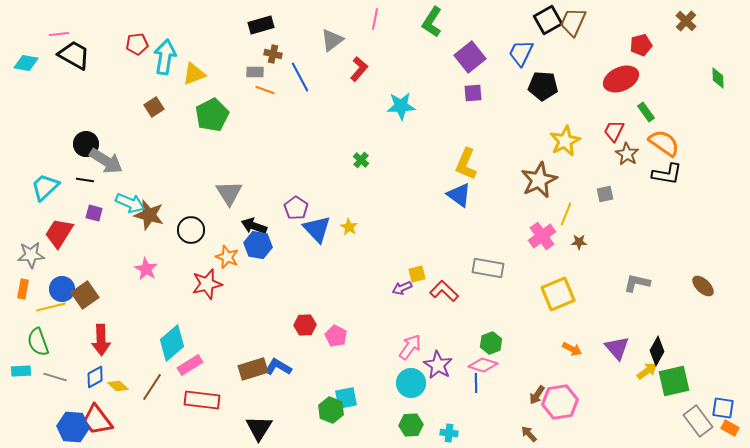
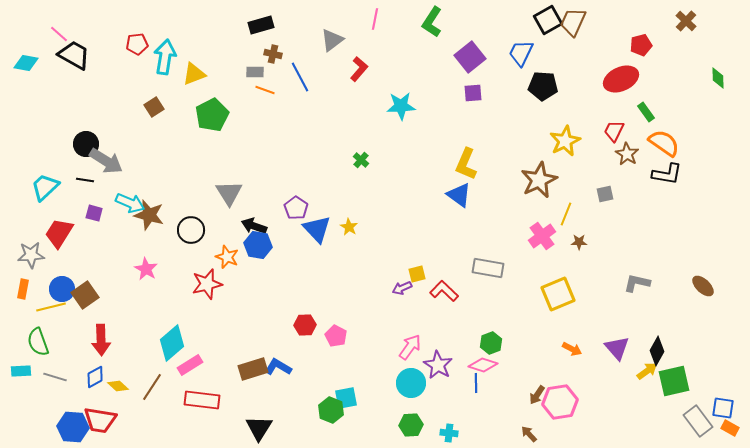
pink line at (59, 34): rotated 48 degrees clockwise
red trapezoid at (97, 420): moved 3 px right; rotated 44 degrees counterclockwise
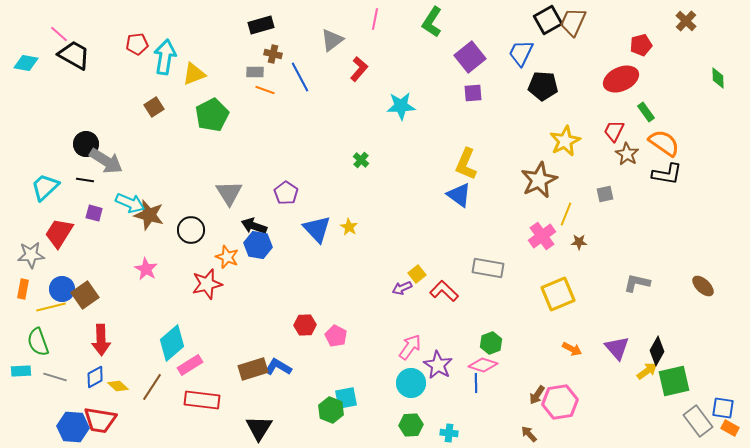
purple pentagon at (296, 208): moved 10 px left, 15 px up
yellow square at (417, 274): rotated 24 degrees counterclockwise
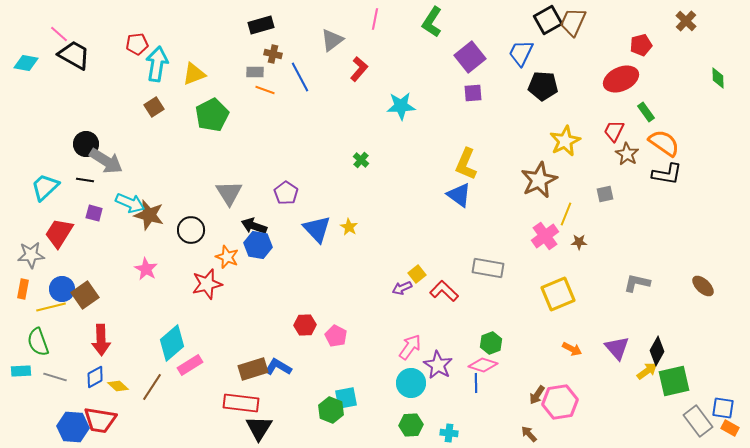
cyan arrow at (165, 57): moved 8 px left, 7 px down
pink cross at (542, 236): moved 3 px right
red rectangle at (202, 400): moved 39 px right, 3 px down
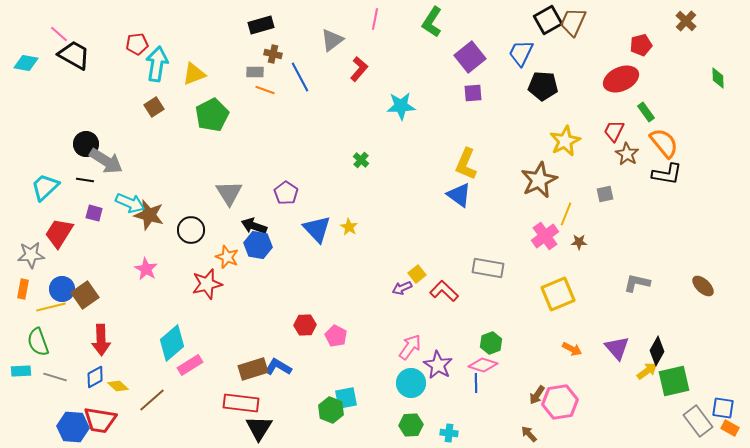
orange semicircle at (664, 143): rotated 16 degrees clockwise
brown line at (152, 387): moved 13 px down; rotated 16 degrees clockwise
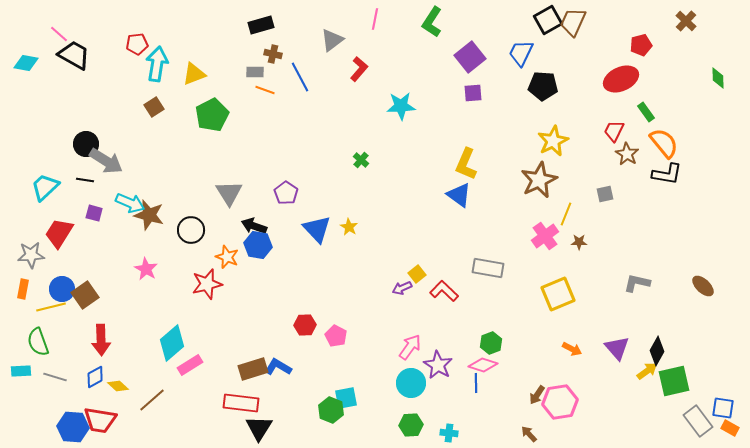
yellow star at (565, 141): moved 12 px left
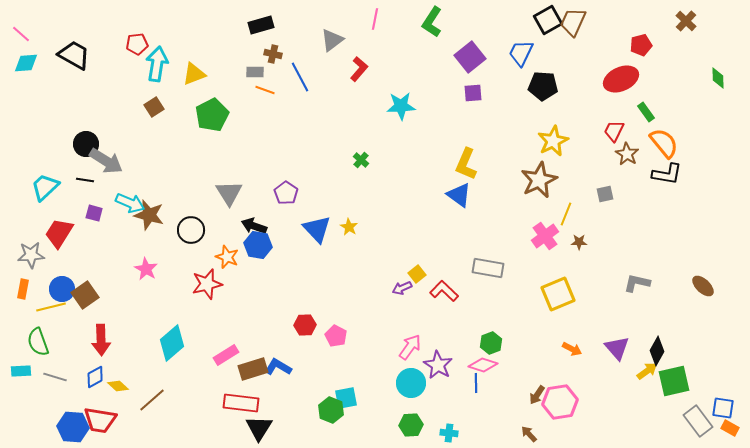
pink line at (59, 34): moved 38 px left
cyan diamond at (26, 63): rotated 15 degrees counterclockwise
pink rectangle at (190, 365): moved 36 px right, 10 px up
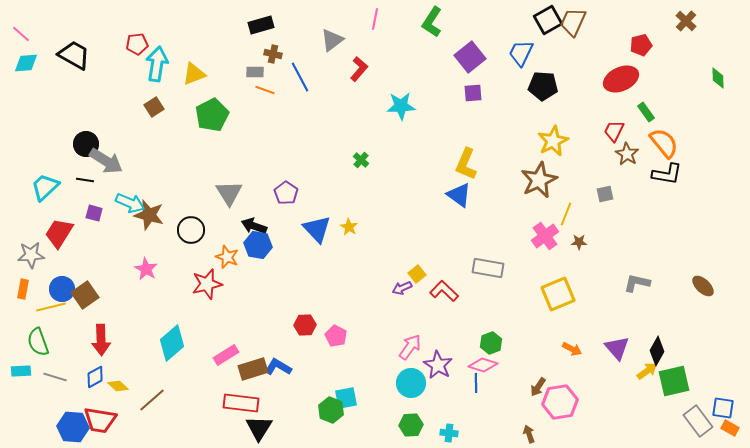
brown arrow at (537, 395): moved 1 px right, 8 px up
brown arrow at (529, 434): rotated 24 degrees clockwise
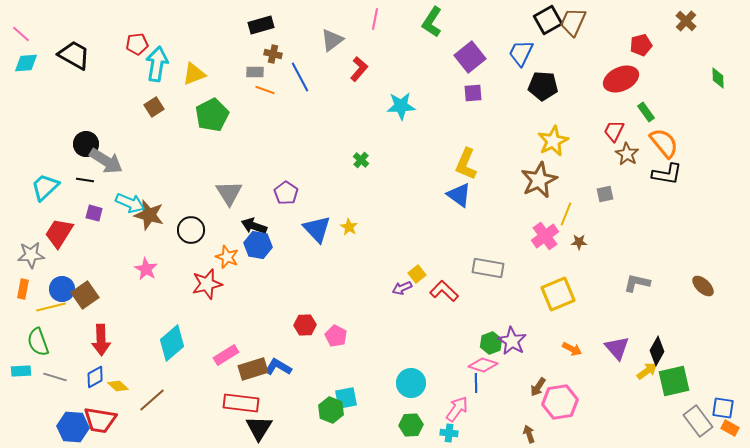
pink arrow at (410, 347): moved 47 px right, 62 px down
purple star at (438, 365): moved 74 px right, 24 px up
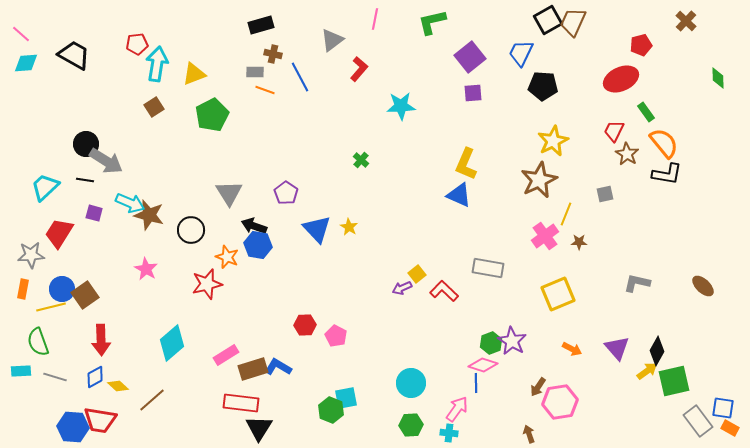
green L-shape at (432, 22): rotated 44 degrees clockwise
blue triangle at (459, 195): rotated 12 degrees counterclockwise
